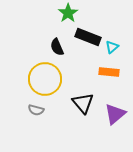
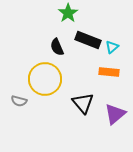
black rectangle: moved 3 px down
gray semicircle: moved 17 px left, 9 px up
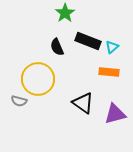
green star: moved 3 px left
black rectangle: moved 1 px down
yellow circle: moved 7 px left
black triangle: rotated 15 degrees counterclockwise
purple triangle: rotated 25 degrees clockwise
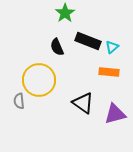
yellow circle: moved 1 px right, 1 px down
gray semicircle: rotated 70 degrees clockwise
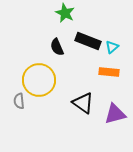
green star: rotated 12 degrees counterclockwise
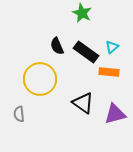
green star: moved 17 px right
black rectangle: moved 2 px left, 11 px down; rotated 15 degrees clockwise
black semicircle: moved 1 px up
yellow circle: moved 1 px right, 1 px up
gray semicircle: moved 13 px down
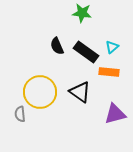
green star: rotated 18 degrees counterclockwise
yellow circle: moved 13 px down
black triangle: moved 3 px left, 11 px up
gray semicircle: moved 1 px right
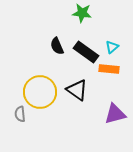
orange rectangle: moved 3 px up
black triangle: moved 3 px left, 2 px up
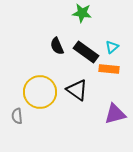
gray semicircle: moved 3 px left, 2 px down
